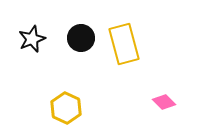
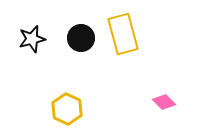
black star: rotated 8 degrees clockwise
yellow rectangle: moved 1 px left, 10 px up
yellow hexagon: moved 1 px right, 1 px down
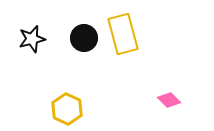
black circle: moved 3 px right
pink diamond: moved 5 px right, 2 px up
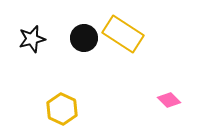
yellow rectangle: rotated 42 degrees counterclockwise
yellow hexagon: moved 5 px left
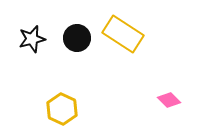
black circle: moved 7 px left
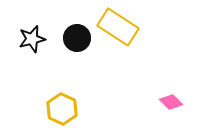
yellow rectangle: moved 5 px left, 7 px up
pink diamond: moved 2 px right, 2 px down
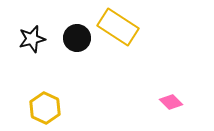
yellow hexagon: moved 17 px left, 1 px up
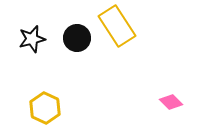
yellow rectangle: moved 1 px left, 1 px up; rotated 24 degrees clockwise
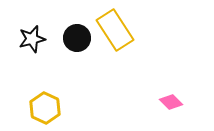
yellow rectangle: moved 2 px left, 4 px down
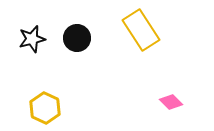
yellow rectangle: moved 26 px right
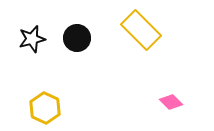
yellow rectangle: rotated 12 degrees counterclockwise
